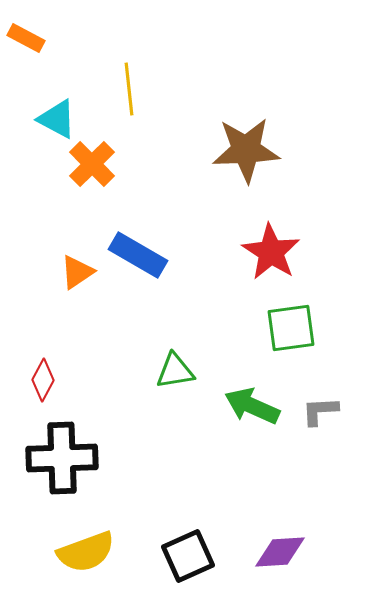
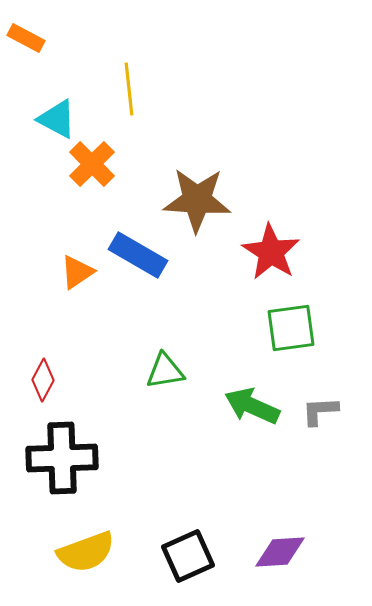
brown star: moved 49 px left, 50 px down; rotated 6 degrees clockwise
green triangle: moved 10 px left
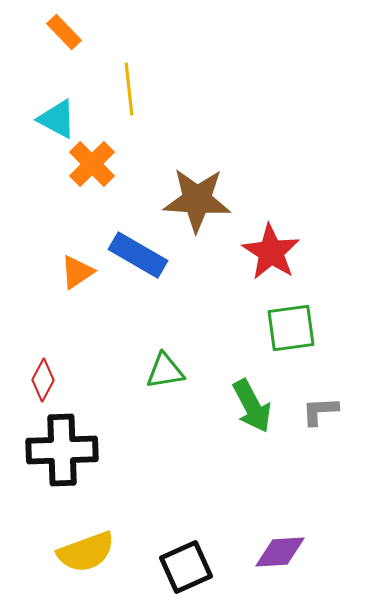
orange rectangle: moved 38 px right, 6 px up; rotated 18 degrees clockwise
green arrow: rotated 142 degrees counterclockwise
black cross: moved 8 px up
black square: moved 2 px left, 11 px down
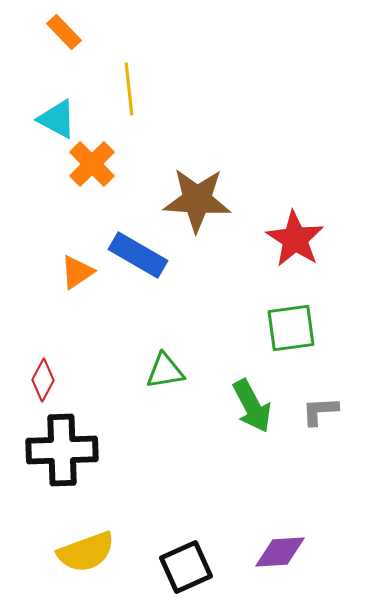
red star: moved 24 px right, 13 px up
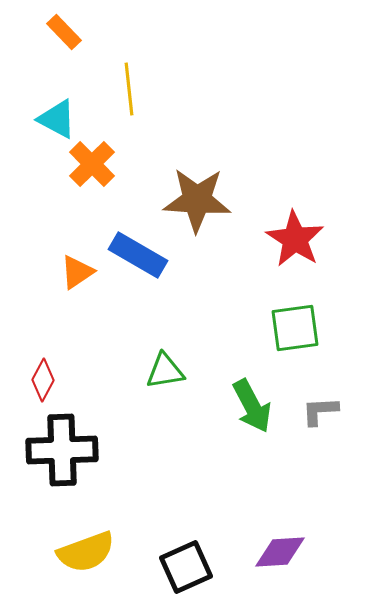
green square: moved 4 px right
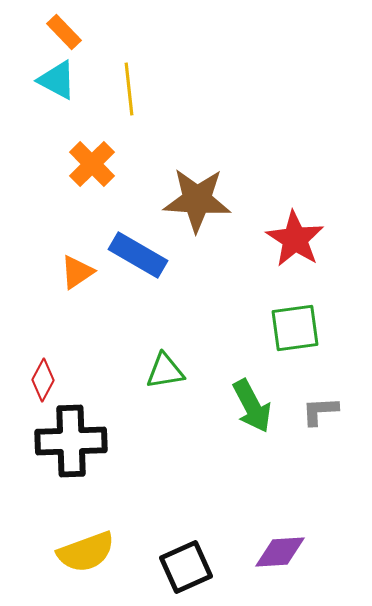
cyan triangle: moved 39 px up
black cross: moved 9 px right, 9 px up
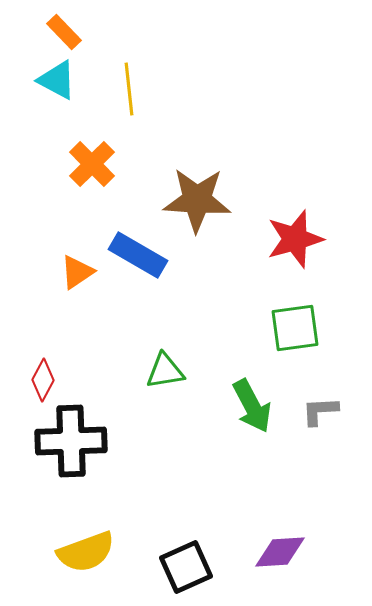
red star: rotated 24 degrees clockwise
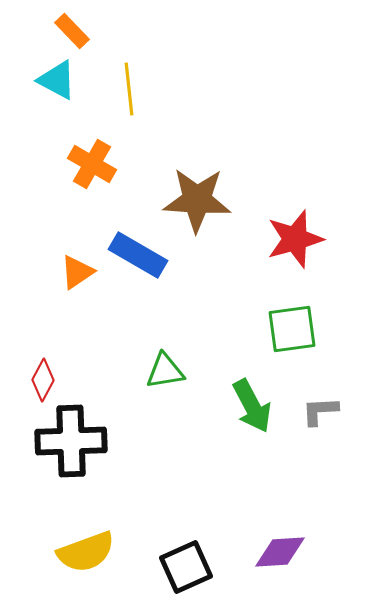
orange rectangle: moved 8 px right, 1 px up
orange cross: rotated 15 degrees counterclockwise
green square: moved 3 px left, 1 px down
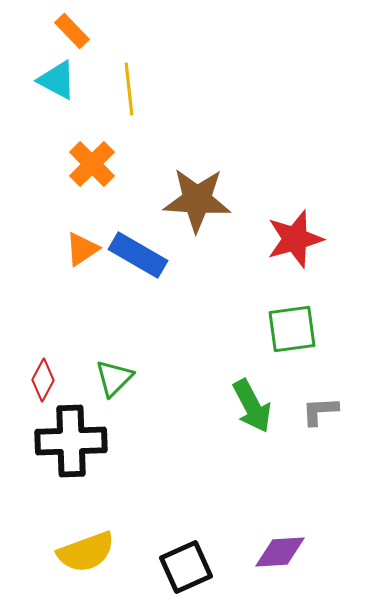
orange cross: rotated 15 degrees clockwise
orange triangle: moved 5 px right, 23 px up
green triangle: moved 51 px left, 7 px down; rotated 36 degrees counterclockwise
